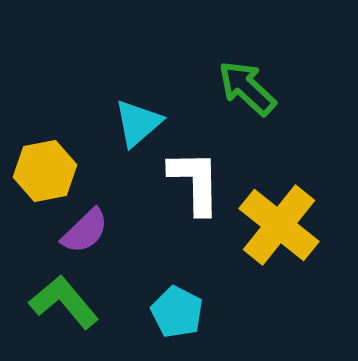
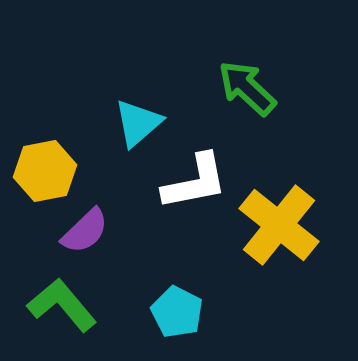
white L-shape: rotated 80 degrees clockwise
green L-shape: moved 2 px left, 3 px down
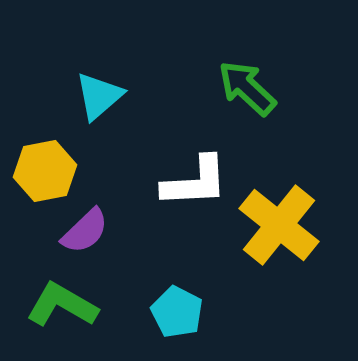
cyan triangle: moved 39 px left, 27 px up
white L-shape: rotated 8 degrees clockwise
green L-shape: rotated 20 degrees counterclockwise
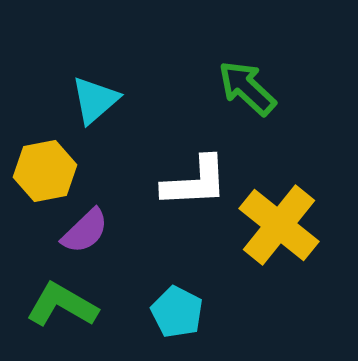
cyan triangle: moved 4 px left, 4 px down
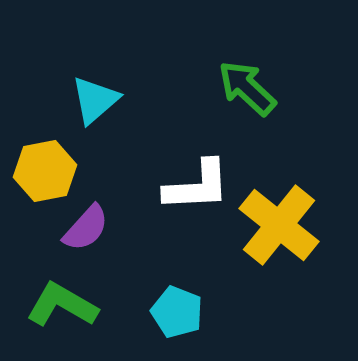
white L-shape: moved 2 px right, 4 px down
purple semicircle: moved 1 px right, 3 px up; rotated 4 degrees counterclockwise
cyan pentagon: rotated 6 degrees counterclockwise
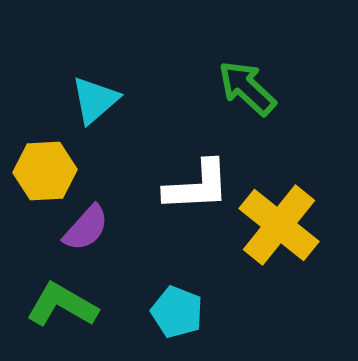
yellow hexagon: rotated 8 degrees clockwise
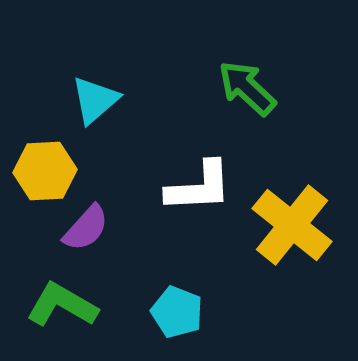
white L-shape: moved 2 px right, 1 px down
yellow cross: moved 13 px right
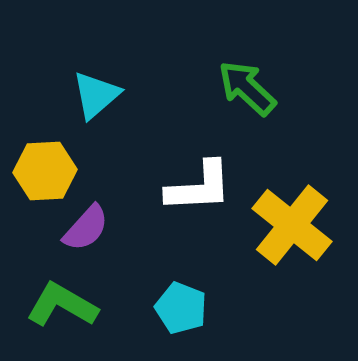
cyan triangle: moved 1 px right, 5 px up
cyan pentagon: moved 4 px right, 4 px up
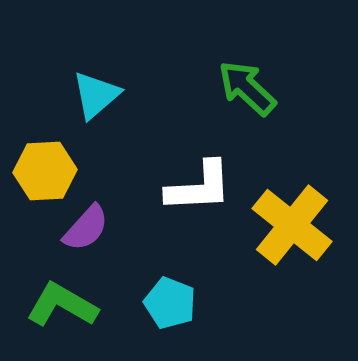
cyan pentagon: moved 11 px left, 5 px up
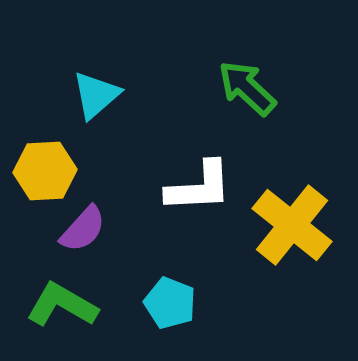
purple semicircle: moved 3 px left, 1 px down
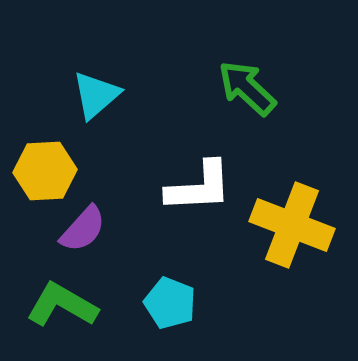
yellow cross: rotated 18 degrees counterclockwise
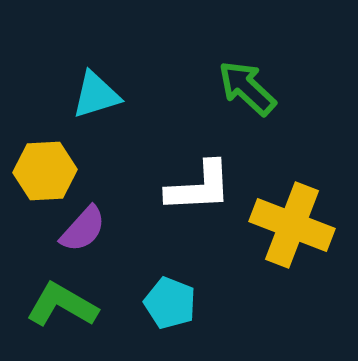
cyan triangle: rotated 24 degrees clockwise
